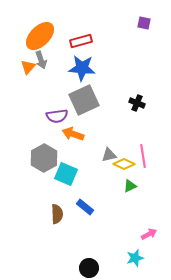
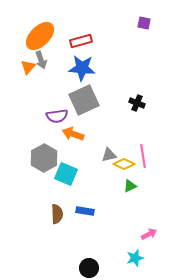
blue rectangle: moved 4 px down; rotated 30 degrees counterclockwise
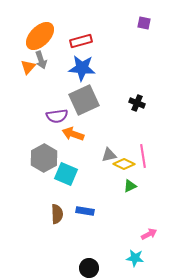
cyan star: rotated 24 degrees clockwise
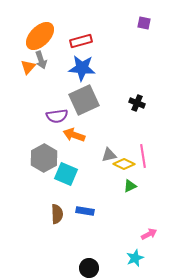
orange arrow: moved 1 px right, 1 px down
cyan star: rotated 30 degrees counterclockwise
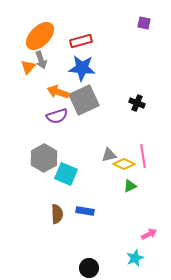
purple semicircle: rotated 10 degrees counterclockwise
orange arrow: moved 16 px left, 43 px up
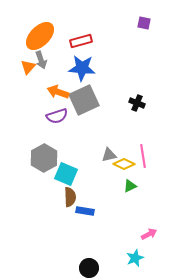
brown semicircle: moved 13 px right, 17 px up
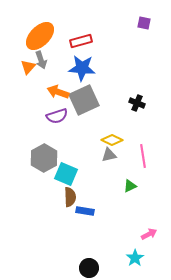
yellow diamond: moved 12 px left, 24 px up
cyan star: rotated 12 degrees counterclockwise
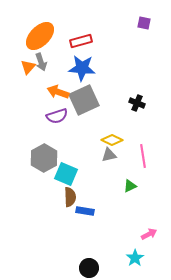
gray arrow: moved 2 px down
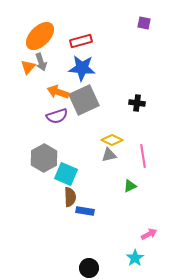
black cross: rotated 14 degrees counterclockwise
